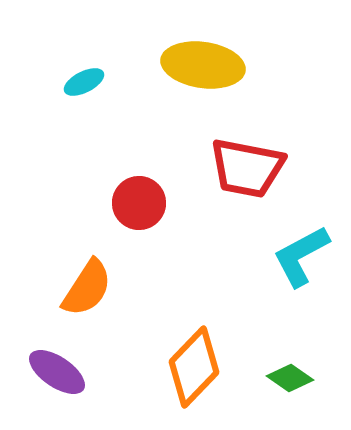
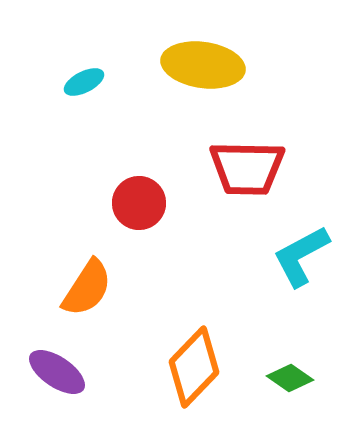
red trapezoid: rotated 10 degrees counterclockwise
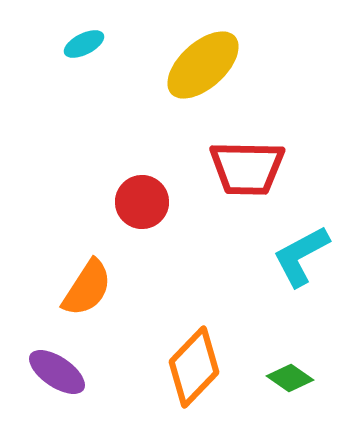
yellow ellipse: rotated 50 degrees counterclockwise
cyan ellipse: moved 38 px up
red circle: moved 3 px right, 1 px up
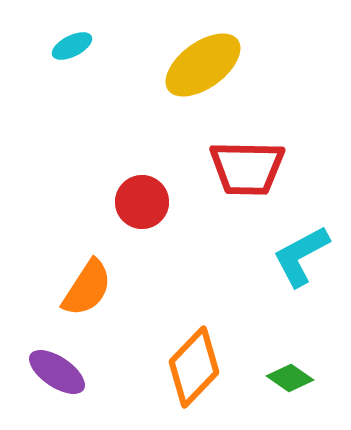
cyan ellipse: moved 12 px left, 2 px down
yellow ellipse: rotated 6 degrees clockwise
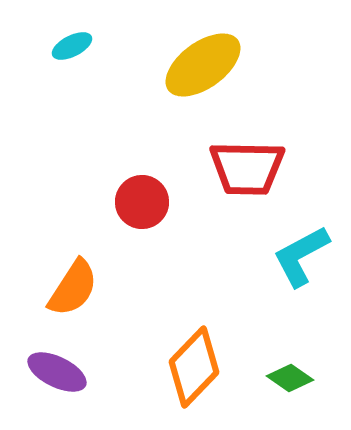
orange semicircle: moved 14 px left
purple ellipse: rotated 8 degrees counterclockwise
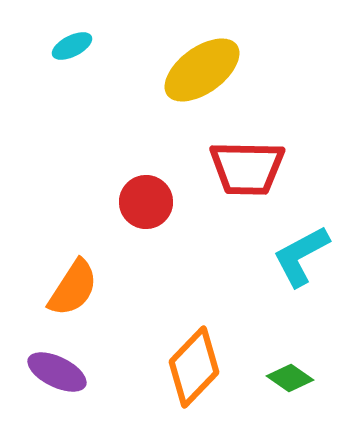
yellow ellipse: moved 1 px left, 5 px down
red circle: moved 4 px right
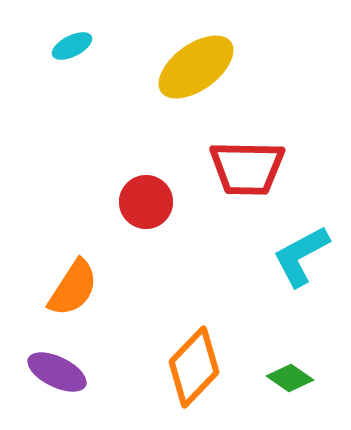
yellow ellipse: moved 6 px left, 3 px up
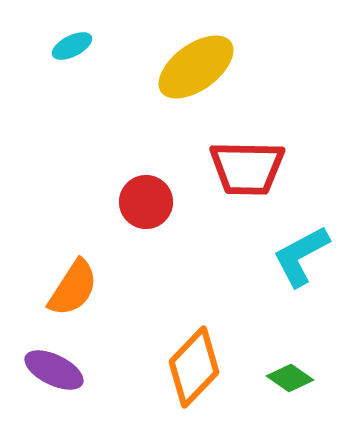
purple ellipse: moved 3 px left, 2 px up
